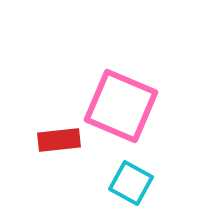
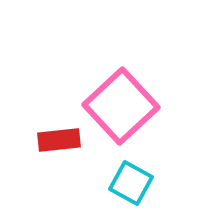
pink square: rotated 24 degrees clockwise
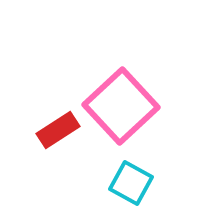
red rectangle: moved 1 px left, 10 px up; rotated 27 degrees counterclockwise
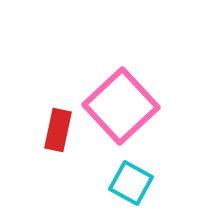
red rectangle: rotated 45 degrees counterclockwise
